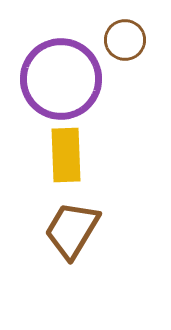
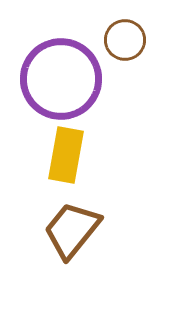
yellow rectangle: rotated 12 degrees clockwise
brown trapezoid: rotated 8 degrees clockwise
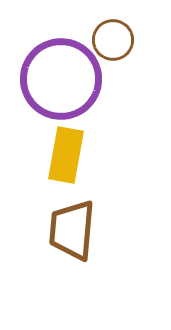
brown circle: moved 12 px left
brown trapezoid: rotated 34 degrees counterclockwise
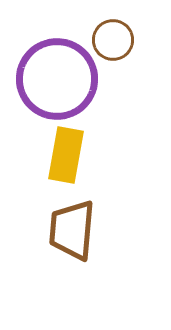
purple circle: moved 4 px left
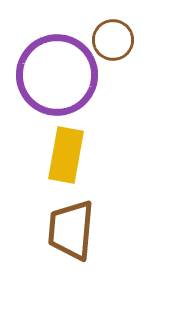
purple circle: moved 4 px up
brown trapezoid: moved 1 px left
